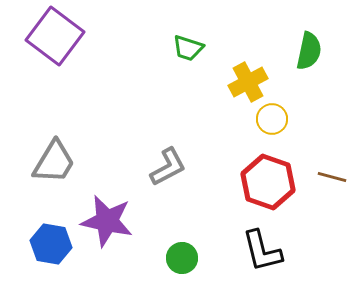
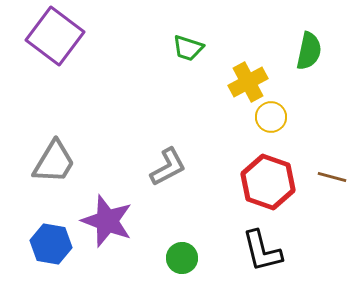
yellow circle: moved 1 px left, 2 px up
purple star: rotated 8 degrees clockwise
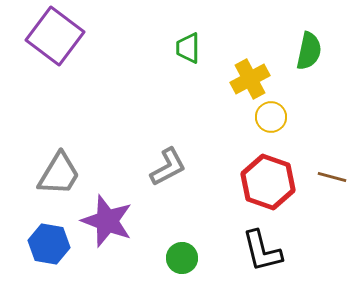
green trapezoid: rotated 72 degrees clockwise
yellow cross: moved 2 px right, 3 px up
gray trapezoid: moved 5 px right, 12 px down
blue hexagon: moved 2 px left
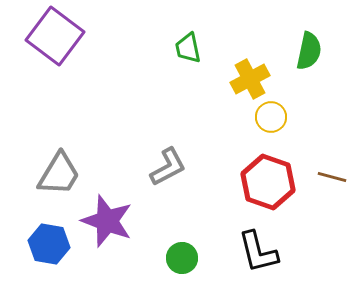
green trapezoid: rotated 12 degrees counterclockwise
black L-shape: moved 4 px left, 1 px down
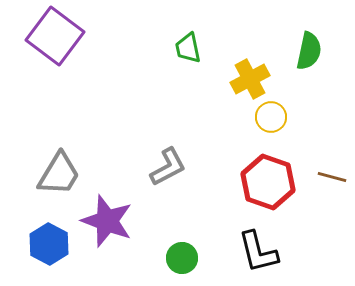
blue hexagon: rotated 18 degrees clockwise
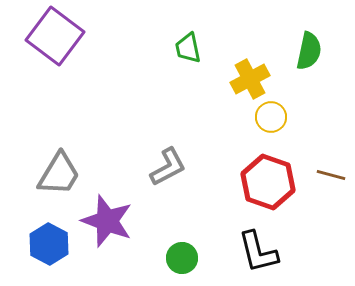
brown line: moved 1 px left, 2 px up
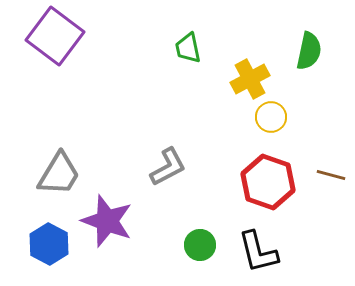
green circle: moved 18 px right, 13 px up
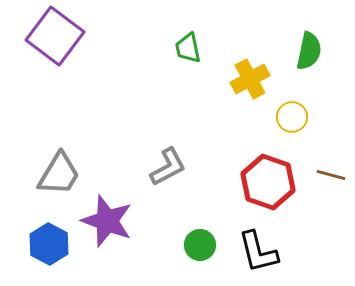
yellow circle: moved 21 px right
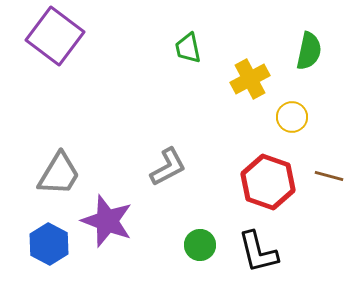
brown line: moved 2 px left, 1 px down
